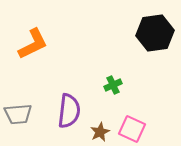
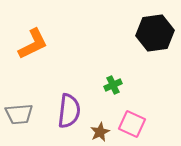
gray trapezoid: moved 1 px right
pink square: moved 5 px up
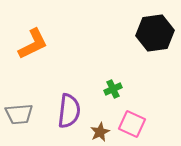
green cross: moved 4 px down
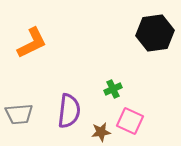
orange L-shape: moved 1 px left, 1 px up
pink square: moved 2 px left, 3 px up
brown star: moved 1 px right; rotated 18 degrees clockwise
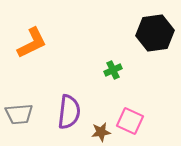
green cross: moved 19 px up
purple semicircle: moved 1 px down
